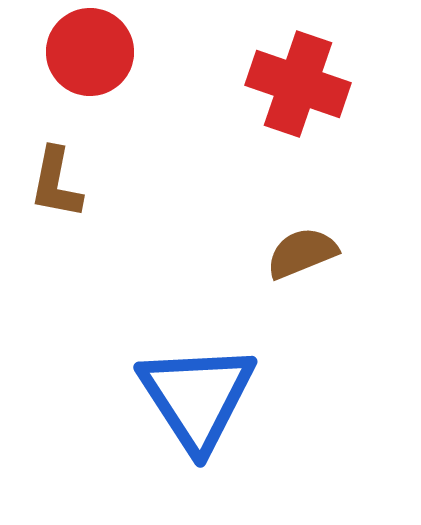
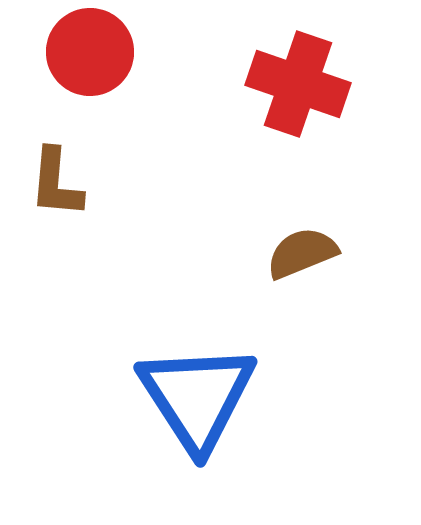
brown L-shape: rotated 6 degrees counterclockwise
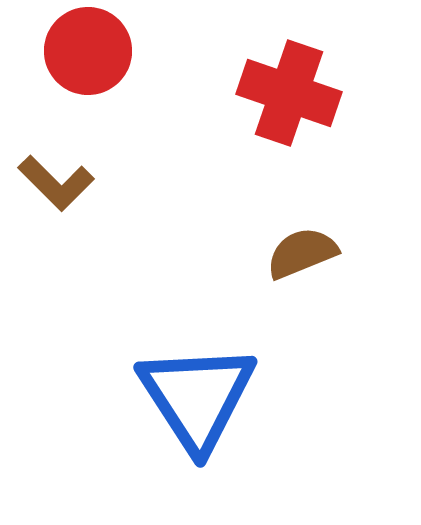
red circle: moved 2 px left, 1 px up
red cross: moved 9 px left, 9 px down
brown L-shape: rotated 50 degrees counterclockwise
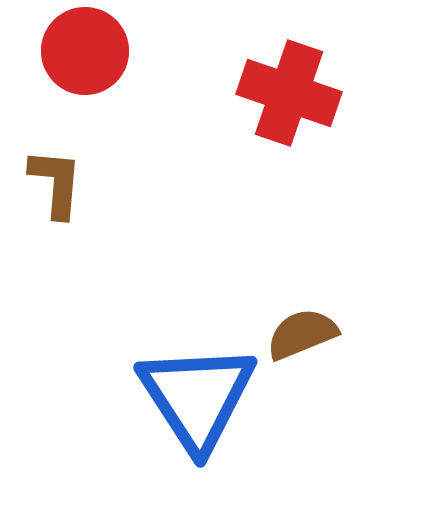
red circle: moved 3 px left
brown L-shape: rotated 130 degrees counterclockwise
brown semicircle: moved 81 px down
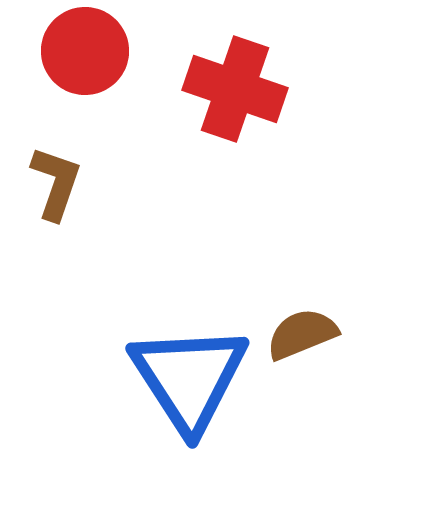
red cross: moved 54 px left, 4 px up
brown L-shape: rotated 14 degrees clockwise
blue triangle: moved 8 px left, 19 px up
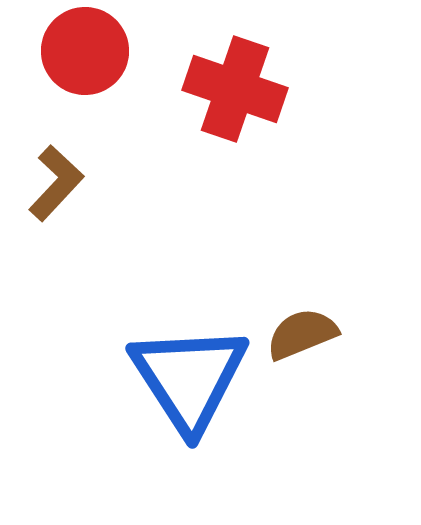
brown L-shape: rotated 24 degrees clockwise
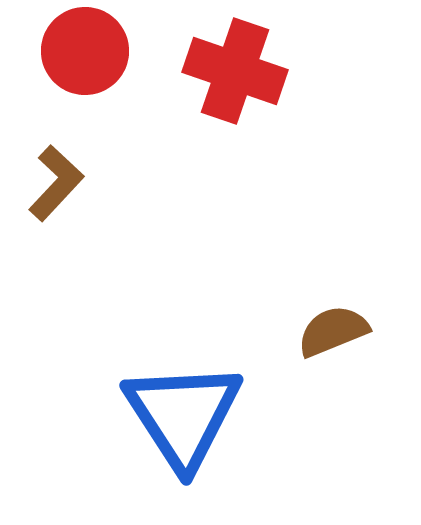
red cross: moved 18 px up
brown semicircle: moved 31 px right, 3 px up
blue triangle: moved 6 px left, 37 px down
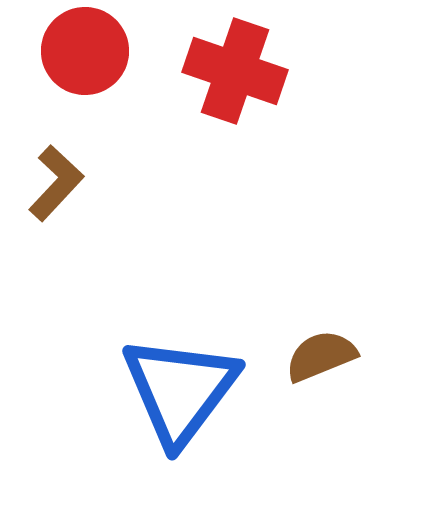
brown semicircle: moved 12 px left, 25 px down
blue triangle: moved 3 px left, 25 px up; rotated 10 degrees clockwise
